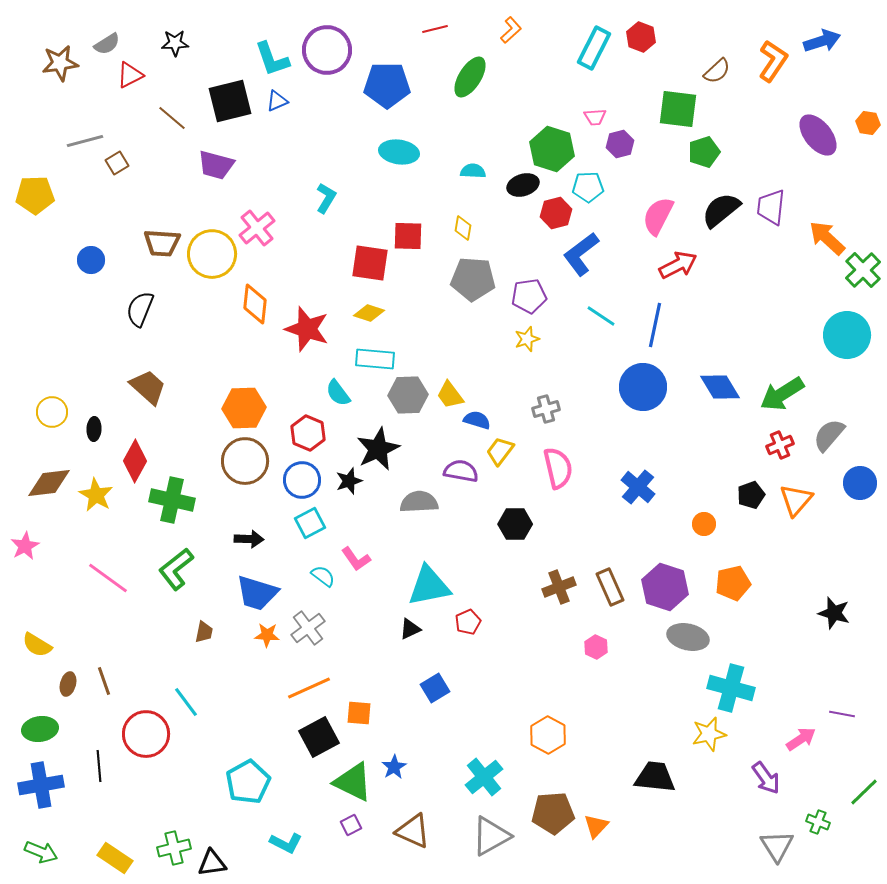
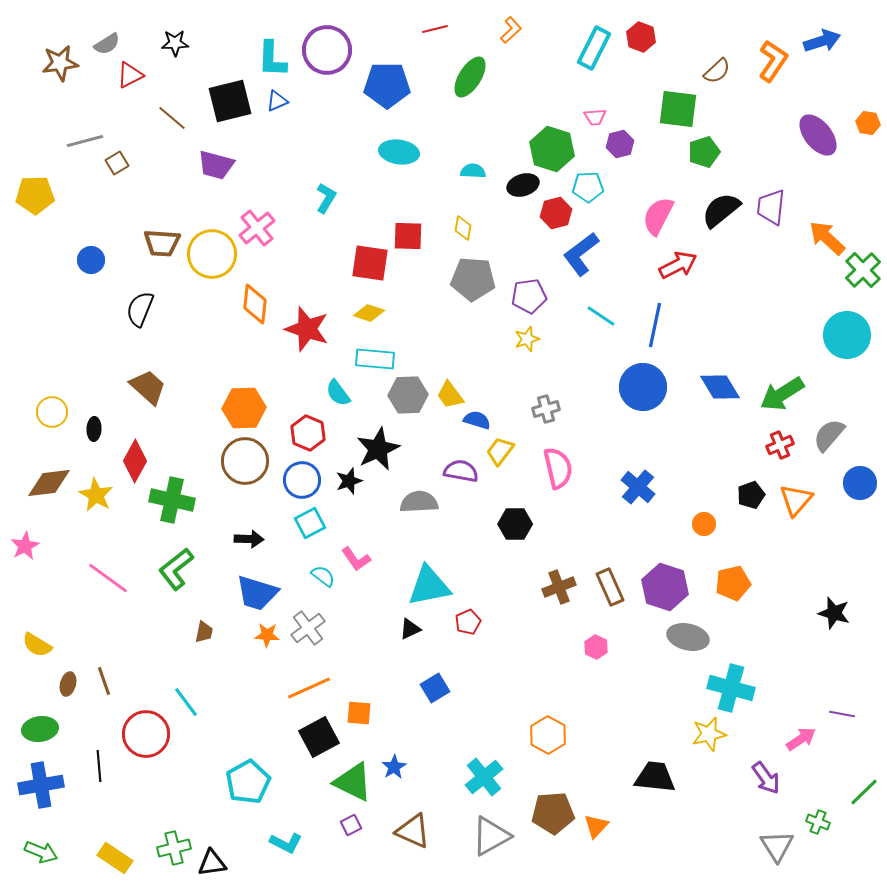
cyan L-shape at (272, 59): rotated 21 degrees clockwise
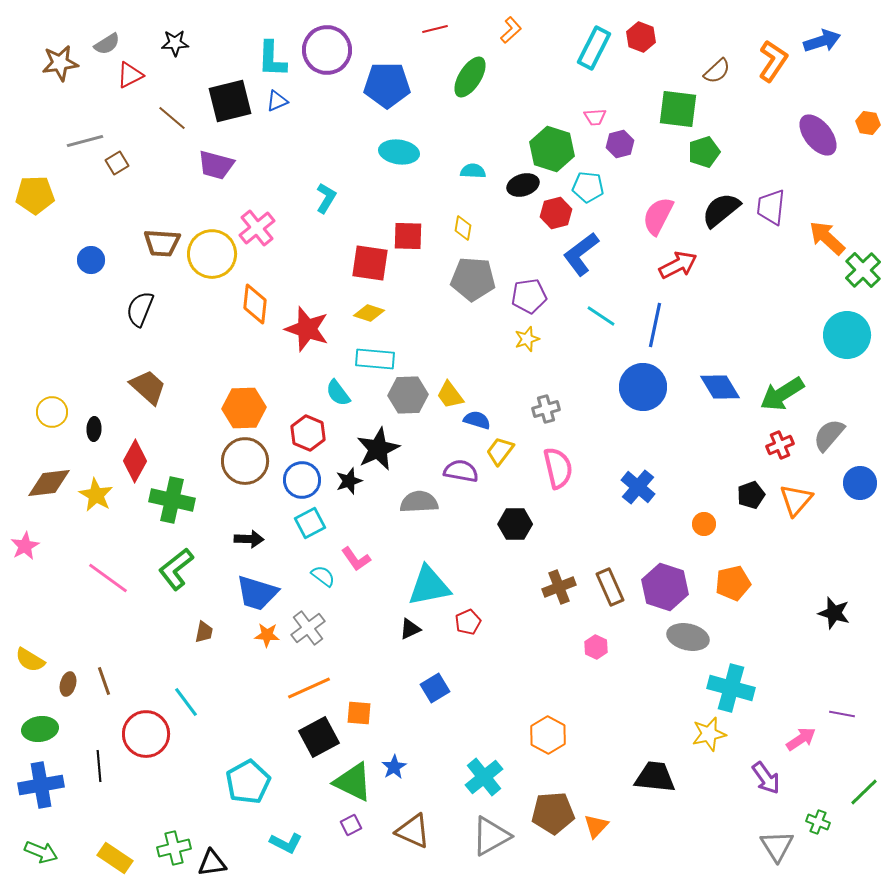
cyan pentagon at (588, 187): rotated 8 degrees clockwise
yellow semicircle at (37, 645): moved 7 px left, 15 px down
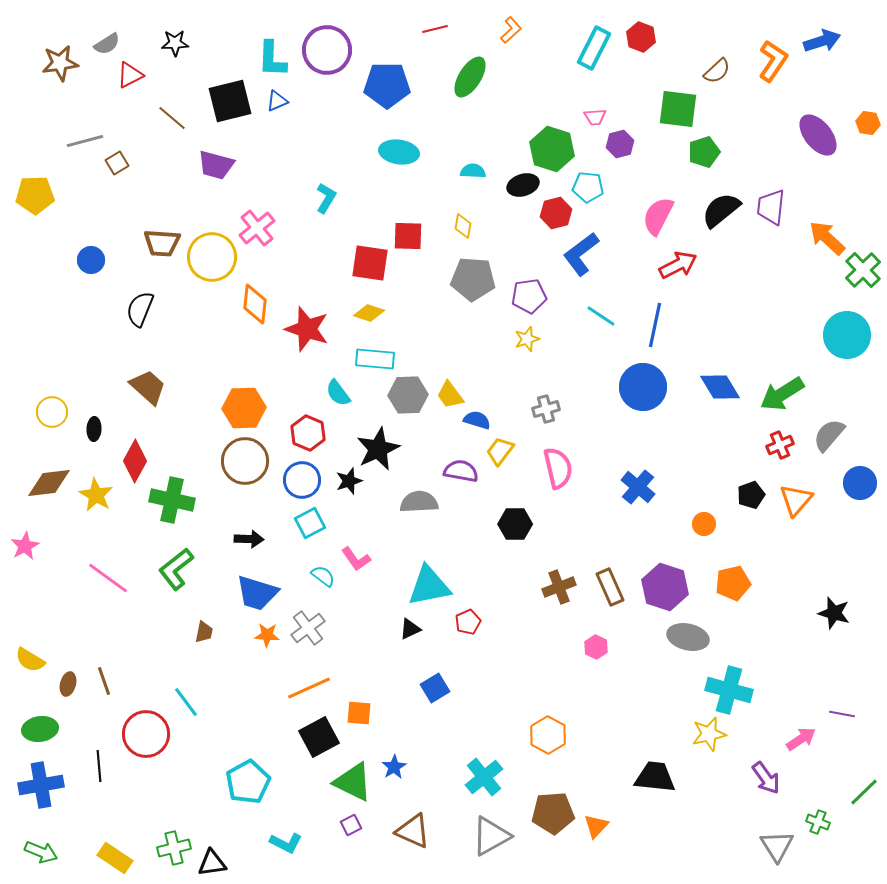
yellow diamond at (463, 228): moved 2 px up
yellow circle at (212, 254): moved 3 px down
cyan cross at (731, 688): moved 2 px left, 2 px down
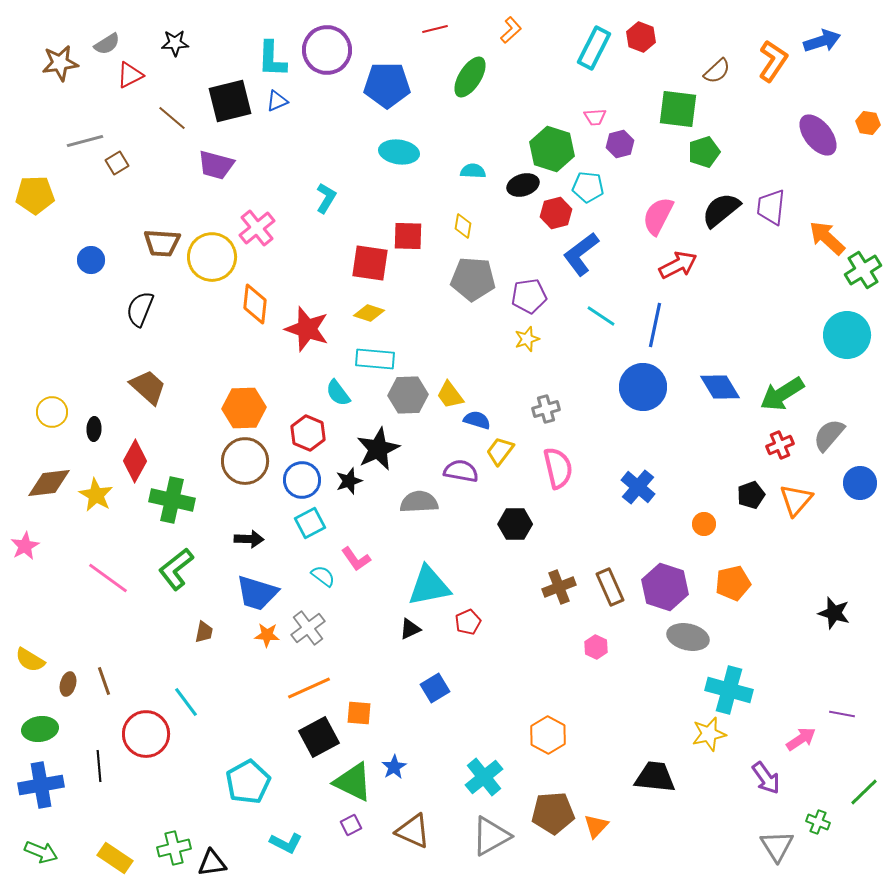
green cross at (863, 270): rotated 12 degrees clockwise
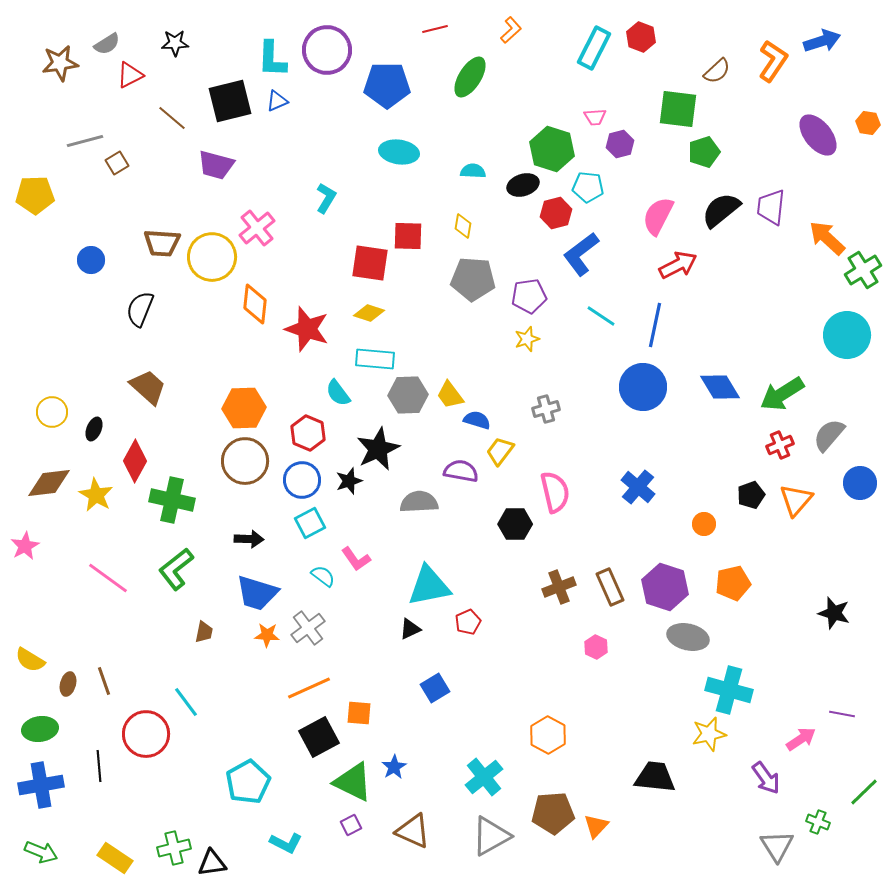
black ellipse at (94, 429): rotated 20 degrees clockwise
pink semicircle at (558, 468): moved 3 px left, 24 px down
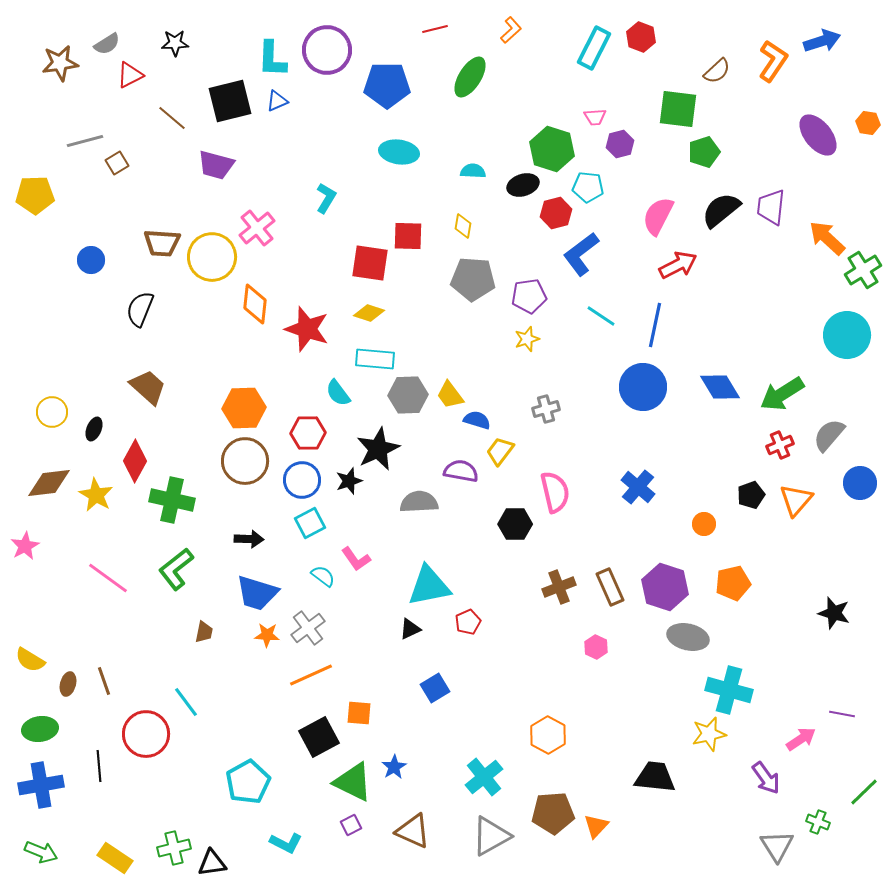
red hexagon at (308, 433): rotated 24 degrees counterclockwise
orange line at (309, 688): moved 2 px right, 13 px up
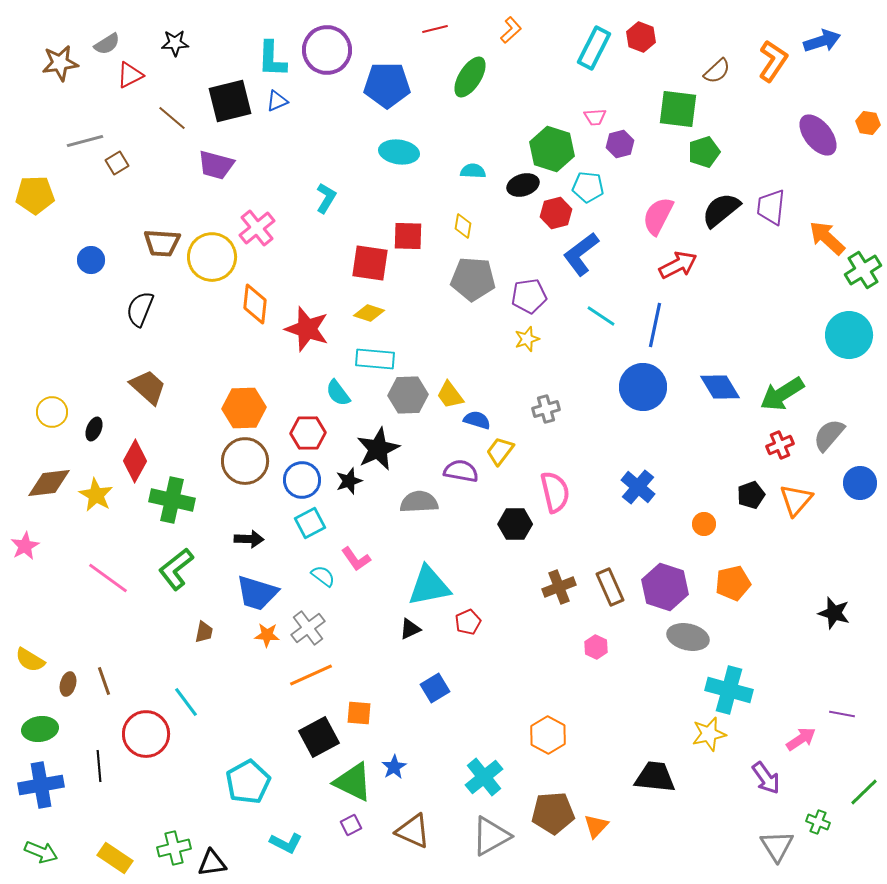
cyan circle at (847, 335): moved 2 px right
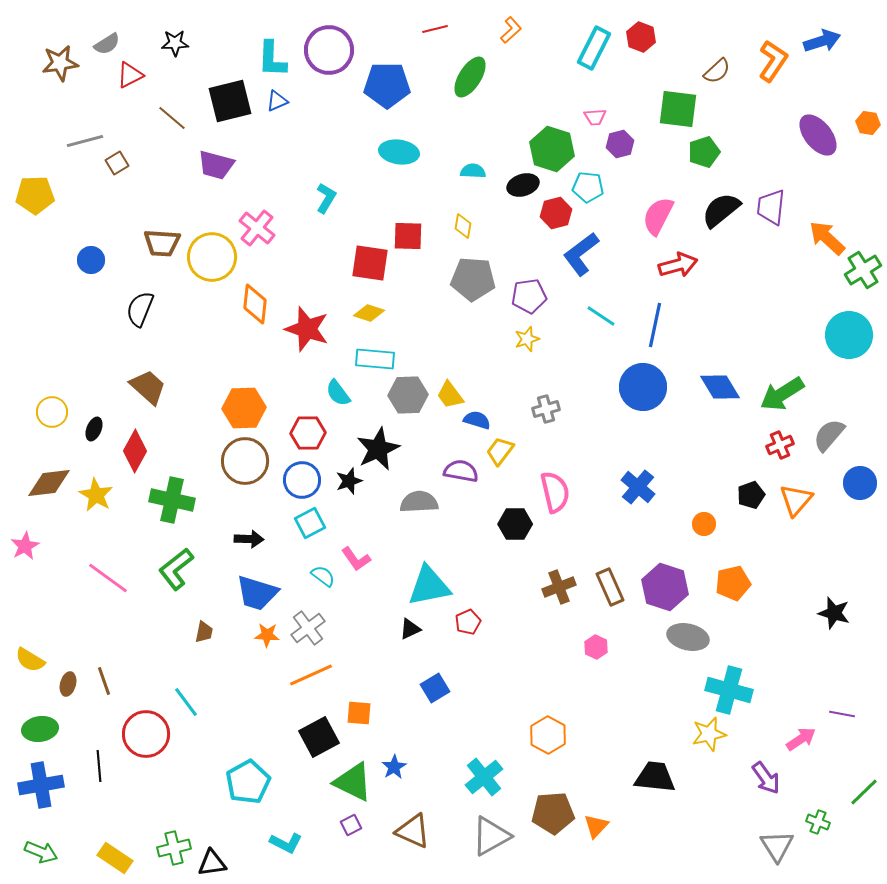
purple circle at (327, 50): moved 2 px right
pink cross at (257, 228): rotated 12 degrees counterclockwise
red arrow at (678, 265): rotated 12 degrees clockwise
red diamond at (135, 461): moved 10 px up
